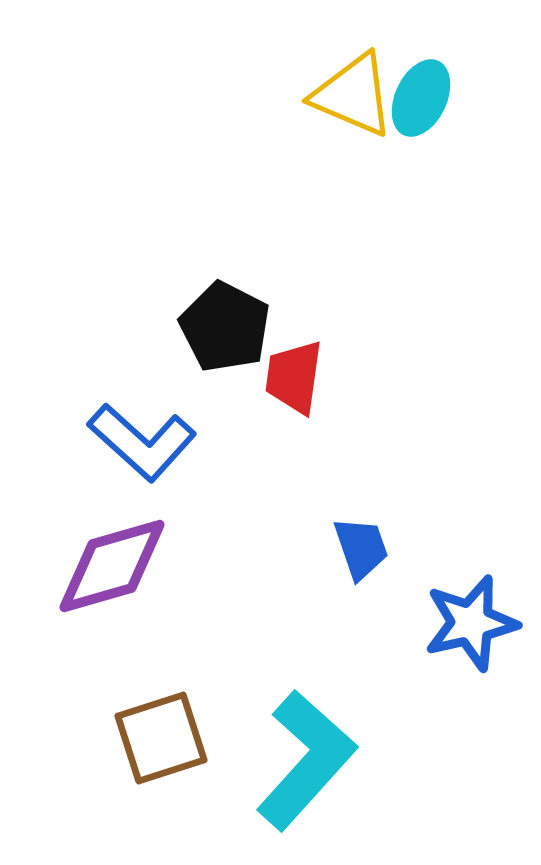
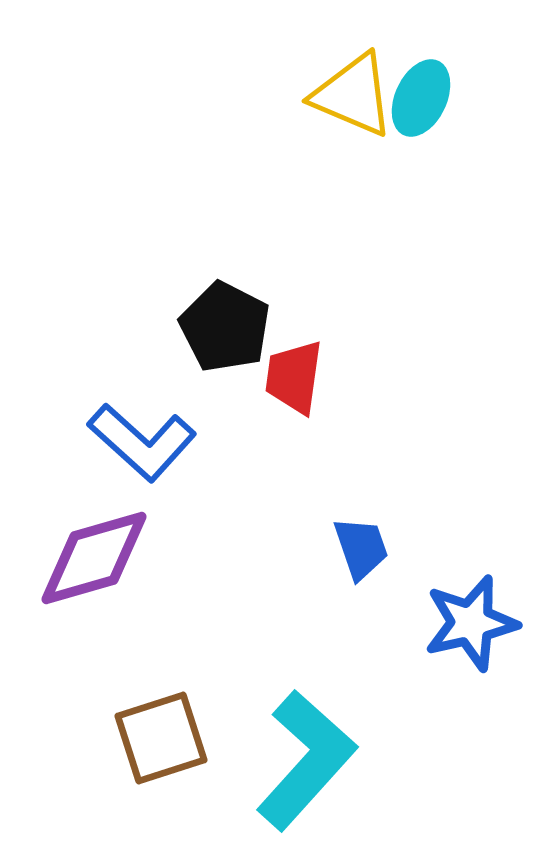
purple diamond: moved 18 px left, 8 px up
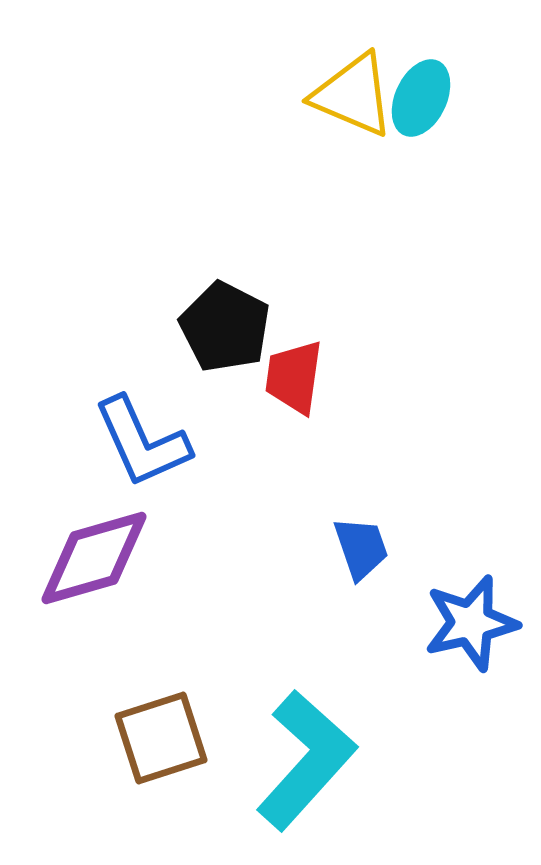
blue L-shape: rotated 24 degrees clockwise
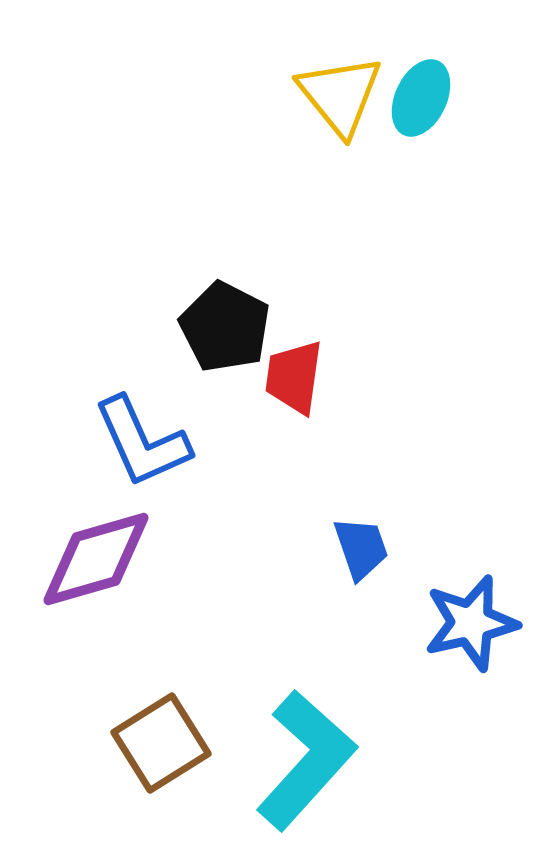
yellow triangle: moved 13 px left; rotated 28 degrees clockwise
purple diamond: moved 2 px right, 1 px down
brown square: moved 5 px down; rotated 14 degrees counterclockwise
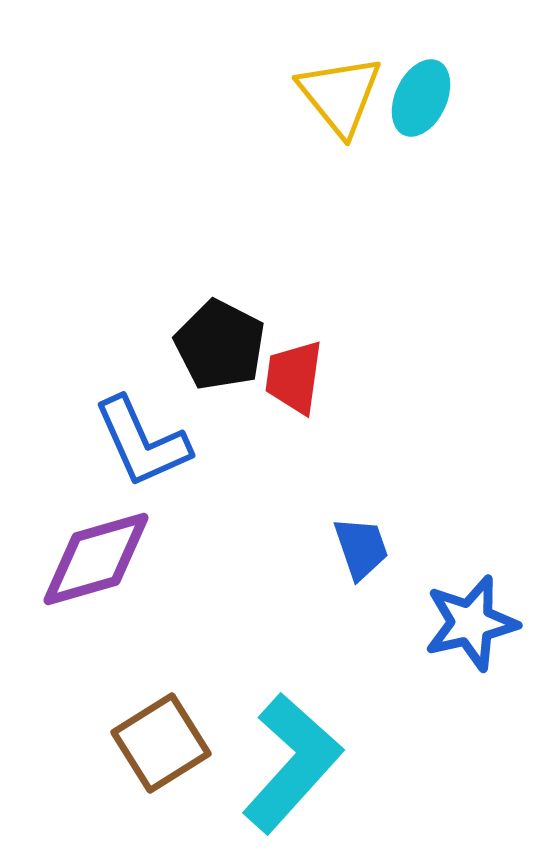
black pentagon: moved 5 px left, 18 px down
cyan L-shape: moved 14 px left, 3 px down
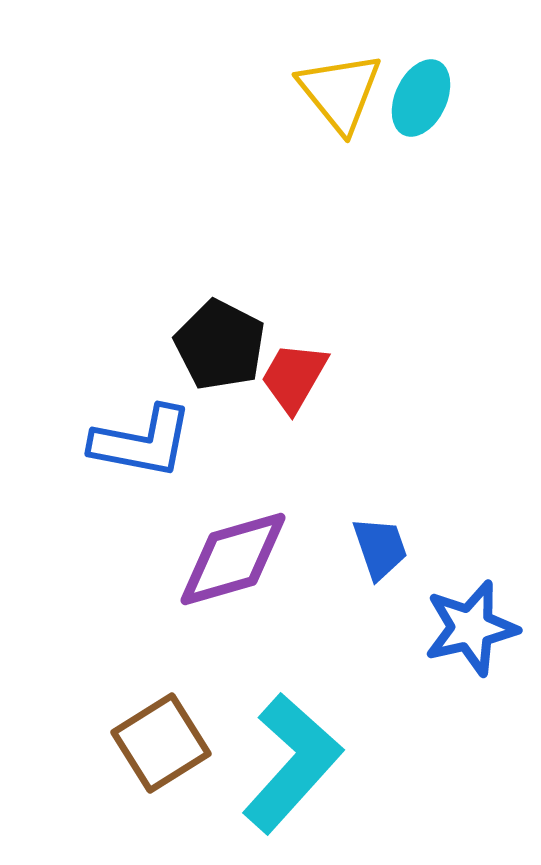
yellow triangle: moved 3 px up
red trapezoid: rotated 22 degrees clockwise
blue L-shape: rotated 55 degrees counterclockwise
blue trapezoid: moved 19 px right
purple diamond: moved 137 px right
blue star: moved 5 px down
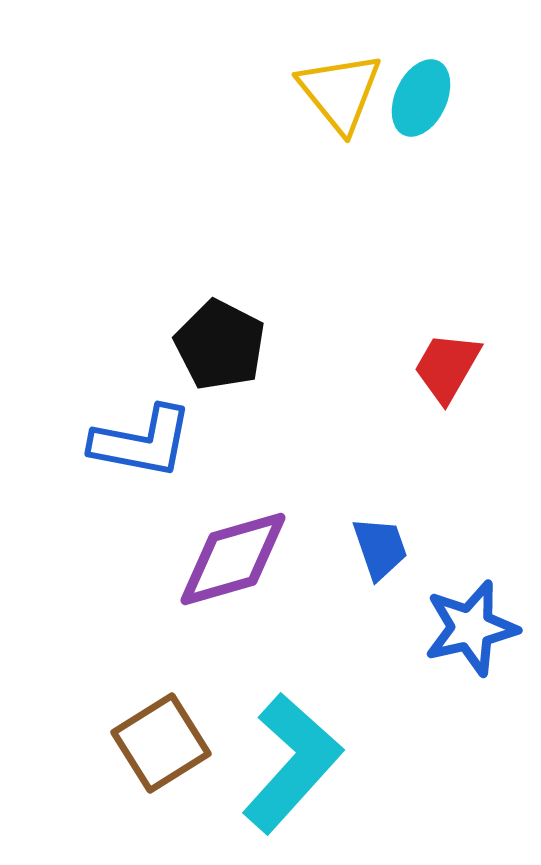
red trapezoid: moved 153 px right, 10 px up
